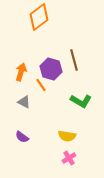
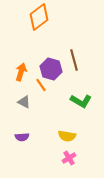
purple semicircle: rotated 40 degrees counterclockwise
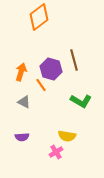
pink cross: moved 13 px left, 6 px up
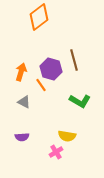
green L-shape: moved 1 px left
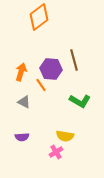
purple hexagon: rotated 10 degrees counterclockwise
yellow semicircle: moved 2 px left
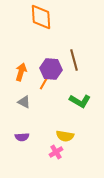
orange diamond: moved 2 px right; rotated 56 degrees counterclockwise
orange line: moved 3 px right, 2 px up; rotated 64 degrees clockwise
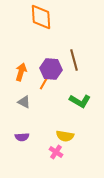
pink cross: rotated 24 degrees counterclockwise
